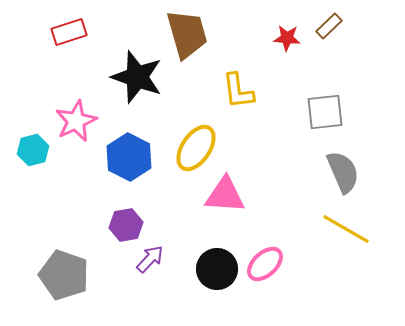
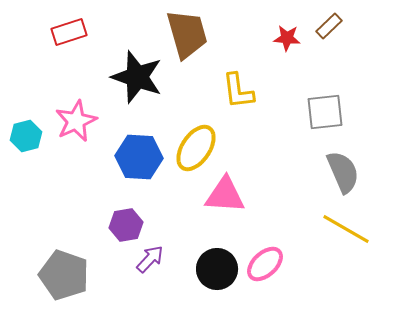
cyan hexagon: moved 7 px left, 14 px up
blue hexagon: moved 10 px right; rotated 24 degrees counterclockwise
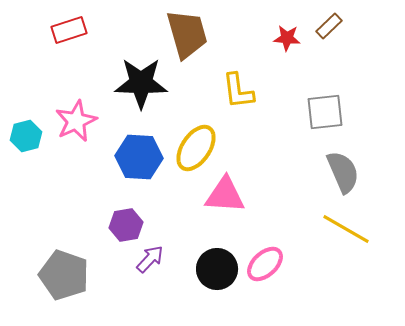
red rectangle: moved 2 px up
black star: moved 4 px right, 6 px down; rotated 18 degrees counterclockwise
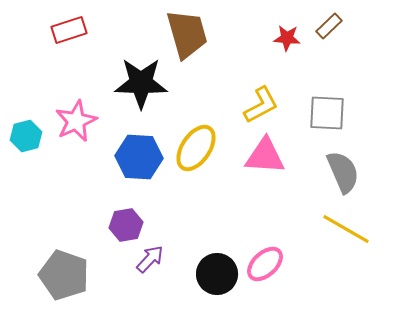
yellow L-shape: moved 23 px right, 14 px down; rotated 111 degrees counterclockwise
gray square: moved 2 px right, 1 px down; rotated 9 degrees clockwise
pink triangle: moved 40 px right, 39 px up
black circle: moved 5 px down
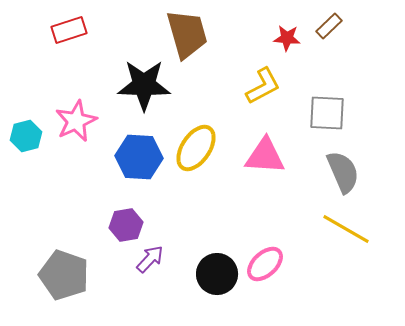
black star: moved 3 px right, 2 px down
yellow L-shape: moved 2 px right, 19 px up
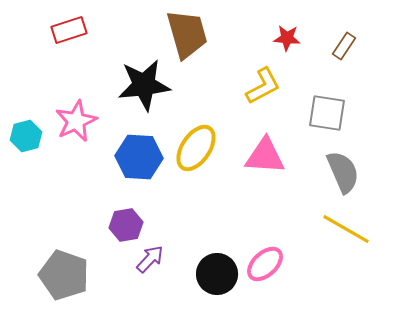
brown rectangle: moved 15 px right, 20 px down; rotated 12 degrees counterclockwise
black star: rotated 8 degrees counterclockwise
gray square: rotated 6 degrees clockwise
